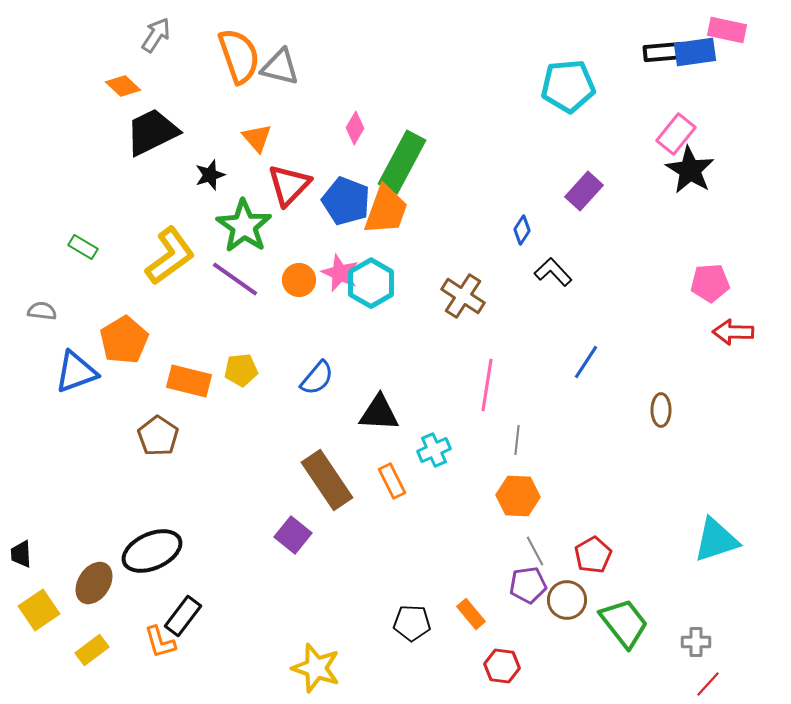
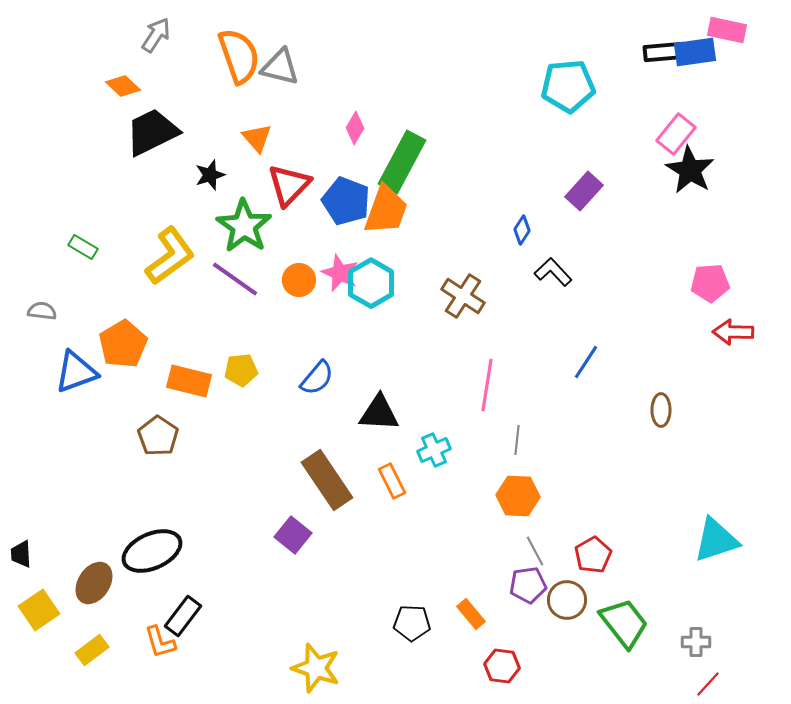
orange pentagon at (124, 340): moved 1 px left, 4 px down
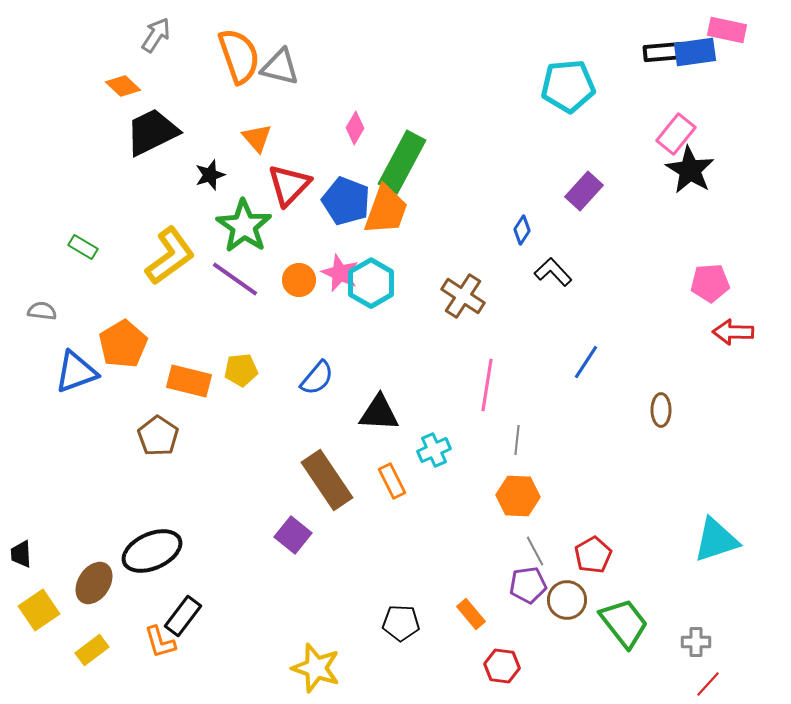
black pentagon at (412, 623): moved 11 px left
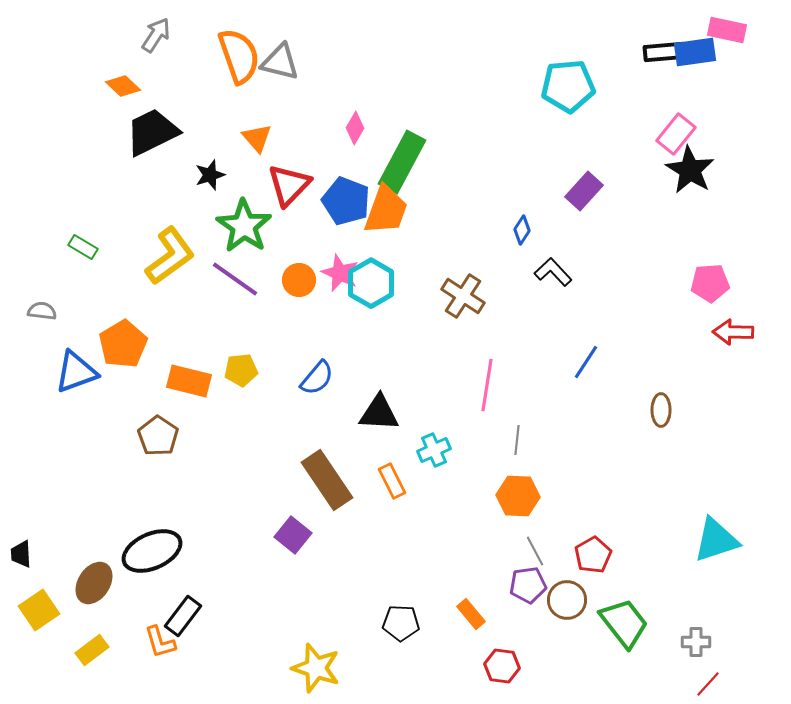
gray triangle at (280, 67): moved 5 px up
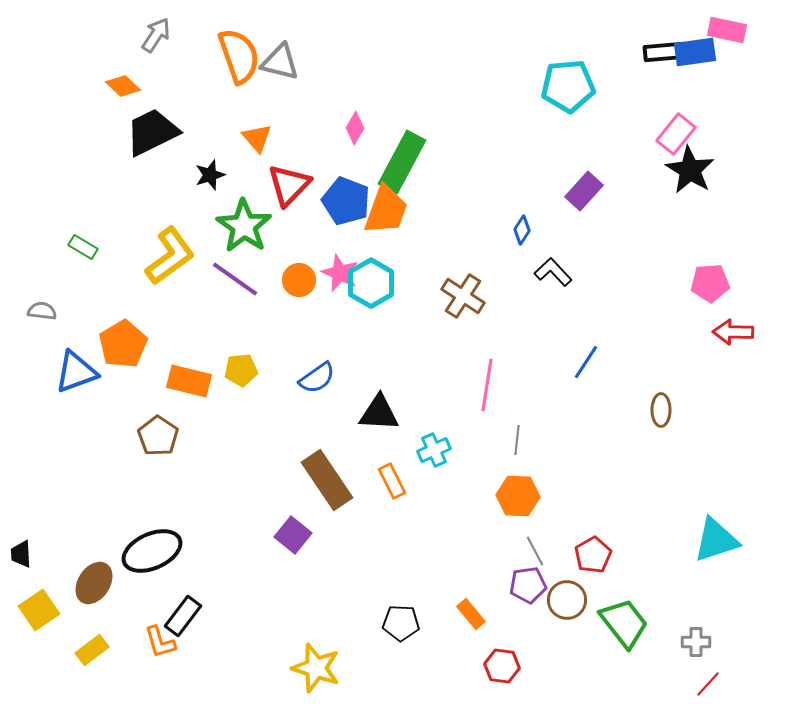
blue semicircle at (317, 378): rotated 15 degrees clockwise
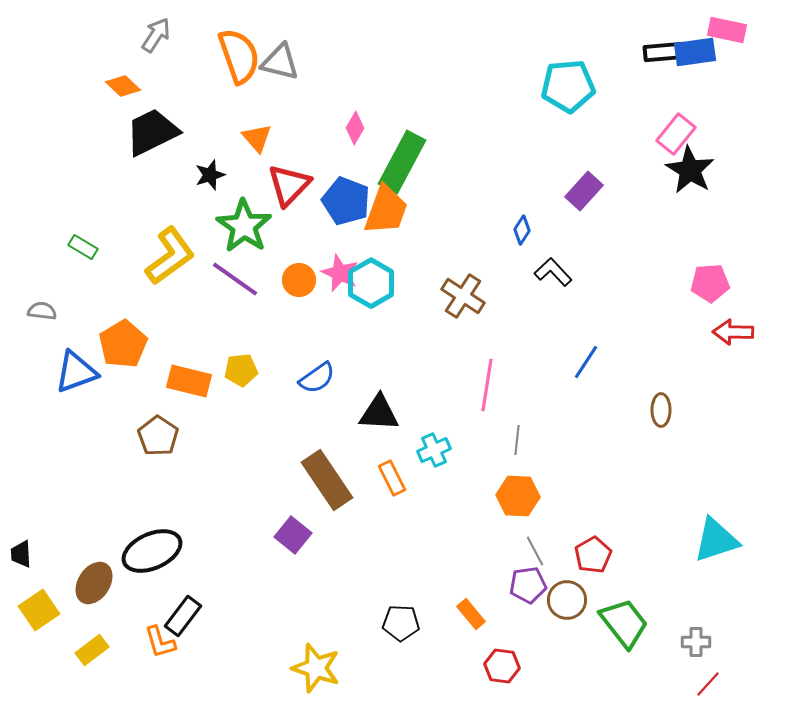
orange rectangle at (392, 481): moved 3 px up
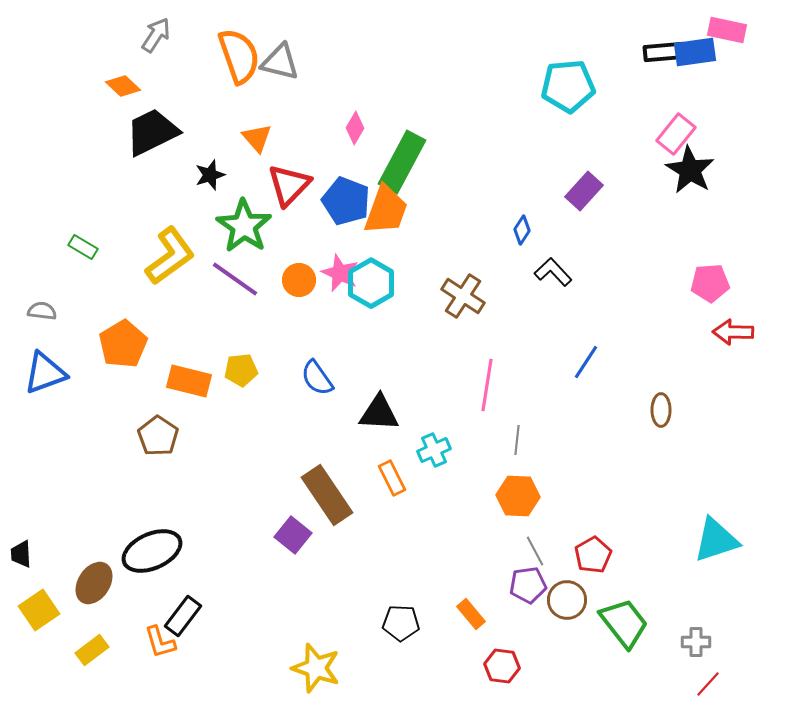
blue triangle at (76, 372): moved 31 px left, 1 px down
blue semicircle at (317, 378): rotated 90 degrees clockwise
brown rectangle at (327, 480): moved 15 px down
